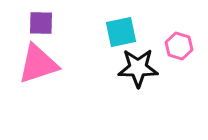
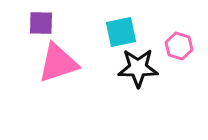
pink triangle: moved 20 px right, 1 px up
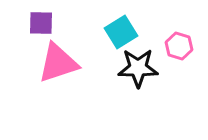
cyan square: rotated 20 degrees counterclockwise
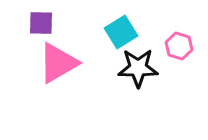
pink triangle: rotated 12 degrees counterclockwise
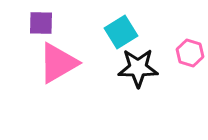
pink hexagon: moved 11 px right, 7 px down
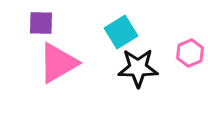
pink hexagon: rotated 20 degrees clockwise
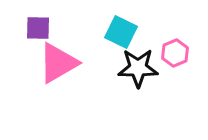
purple square: moved 3 px left, 5 px down
cyan square: rotated 32 degrees counterclockwise
pink hexagon: moved 15 px left
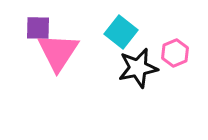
cyan square: rotated 12 degrees clockwise
pink triangle: moved 11 px up; rotated 27 degrees counterclockwise
black star: rotated 12 degrees counterclockwise
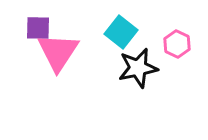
pink hexagon: moved 2 px right, 9 px up; rotated 12 degrees counterclockwise
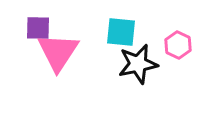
cyan square: rotated 32 degrees counterclockwise
pink hexagon: moved 1 px right, 1 px down
black star: moved 4 px up
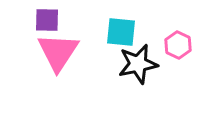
purple square: moved 9 px right, 8 px up
